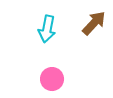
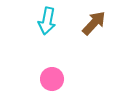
cyan arrow: moved 8 px up
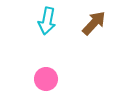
pink circle: moved 6 px left
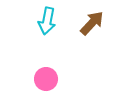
brown arrow: moved 2 px left
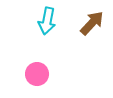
pink circle: moved 9 px left, 5 px up
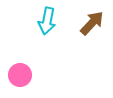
pink circle: moved 17 px left, 1 px down
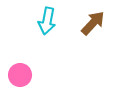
brown arrow: moved 1 px right
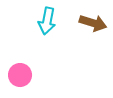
brown arrow: rotated 64 degrees clockwise
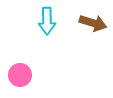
cyan arrow: rotated 12 degrees counterclockwise
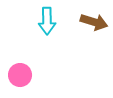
brown arrow: moved 1 px right, 1 px up
